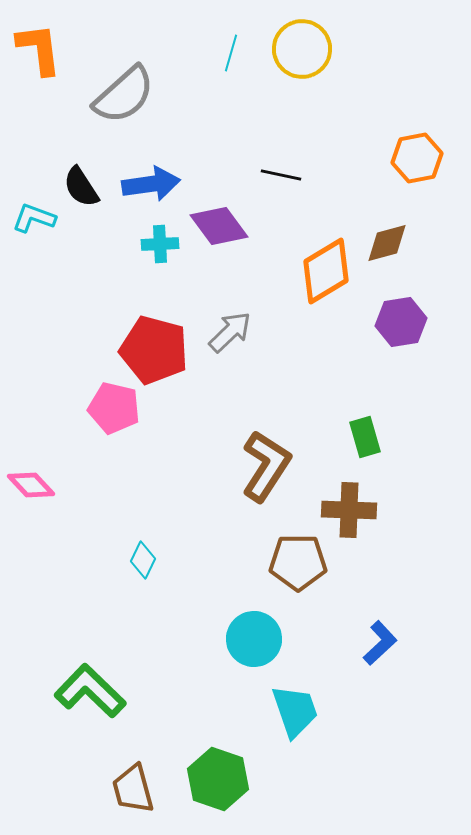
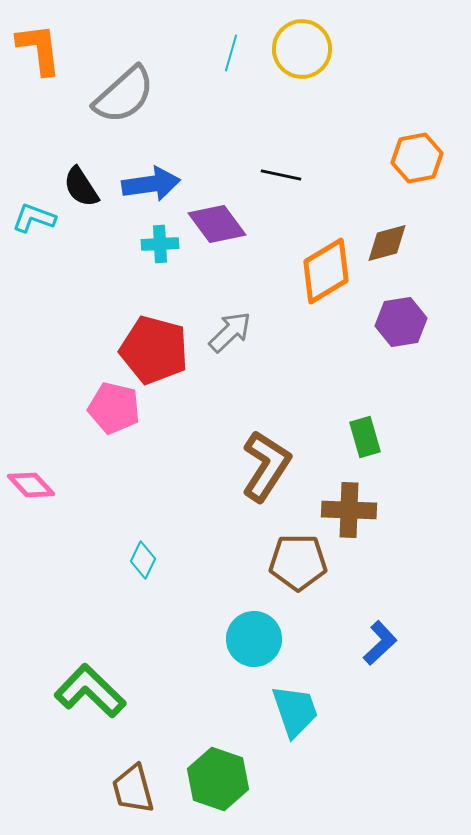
purple diamond: moved 2 px left, 2 px up
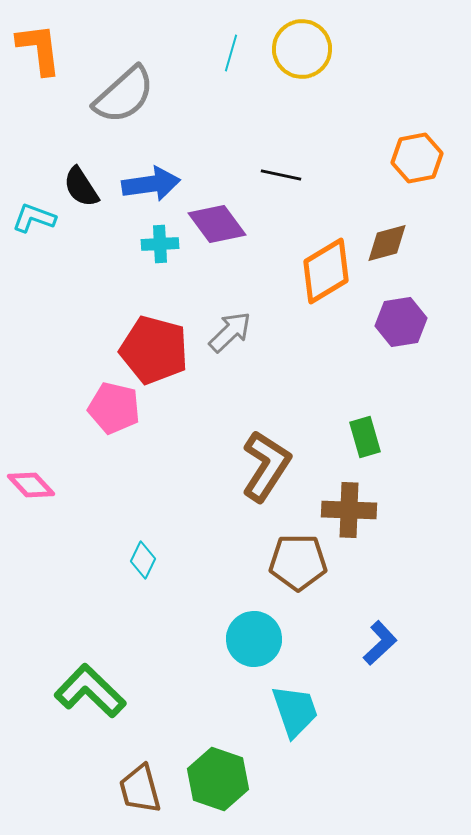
brown trapezoid: moved 7 px right
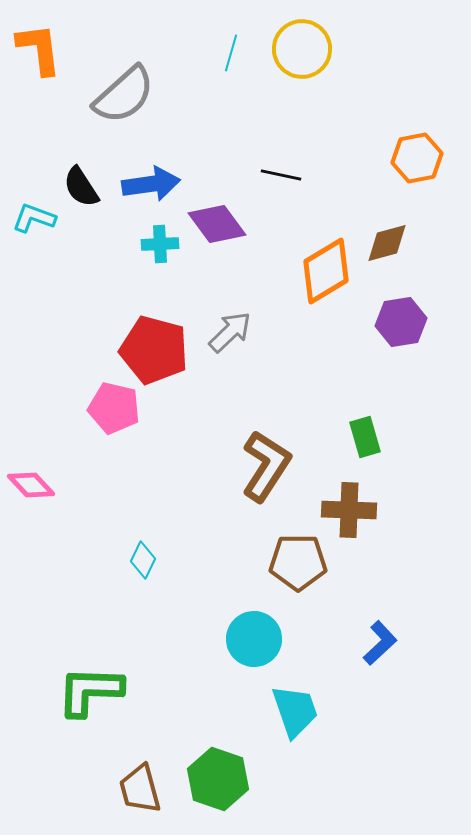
green L-shape: rotated 42 degrees counterclockwise
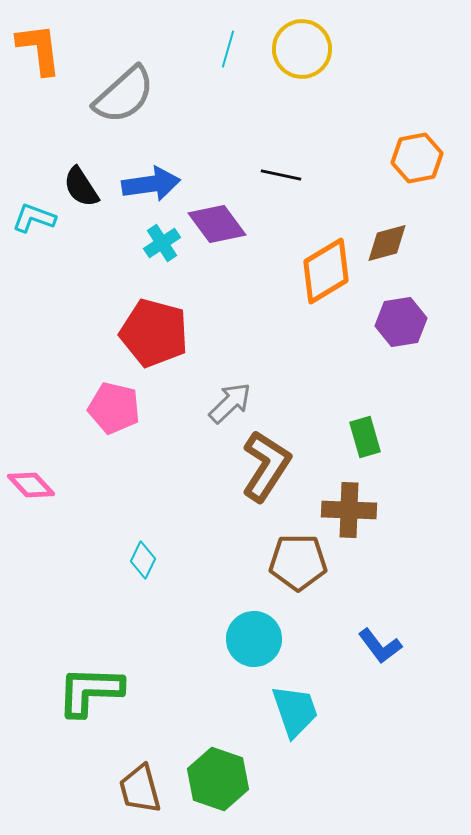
cyan line: moved 3 px left, 4 px up
cyan cross: moved 2 px right, 1 px up; rotated 30 degrees counterclockwise
gray arrow: moved 71 px down
red pentagon: moved 17 px up
blue L-shape: moved 3 px down; rotated 96 degrees clockwise
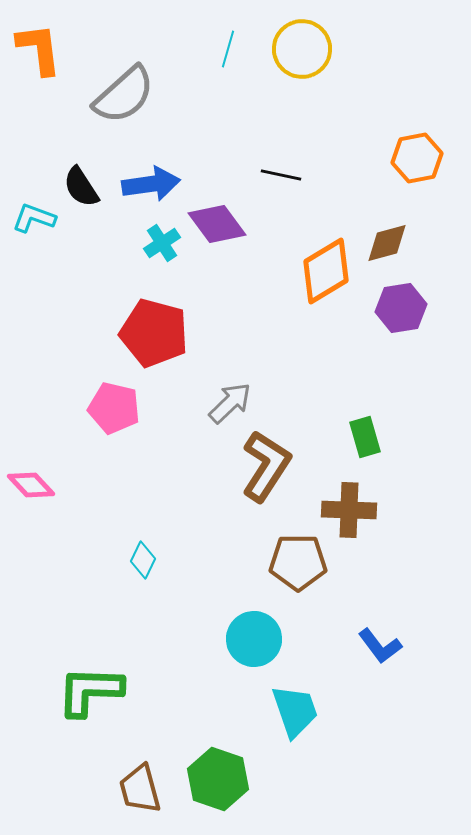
purple hexagon: moved 14 px up
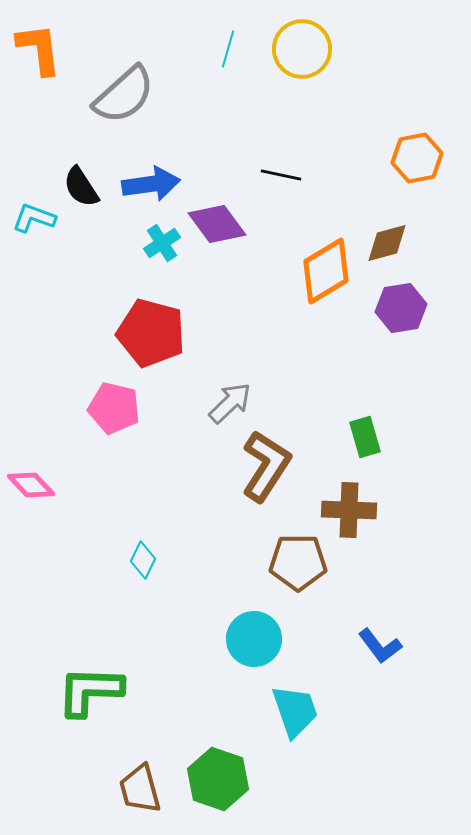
red pentagon: moved 3 px left
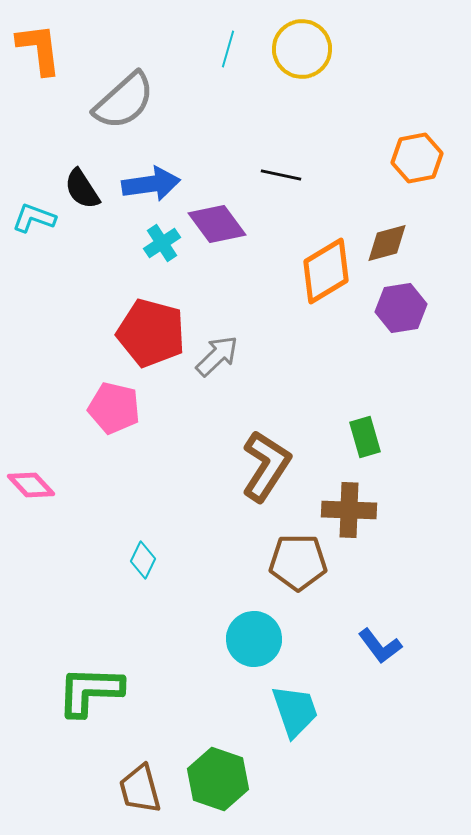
gray semicircle: moved 6 px down
black semicircle: moved 1 px right, 2 px down
gray arrow: moved 13 px left, 47 px up
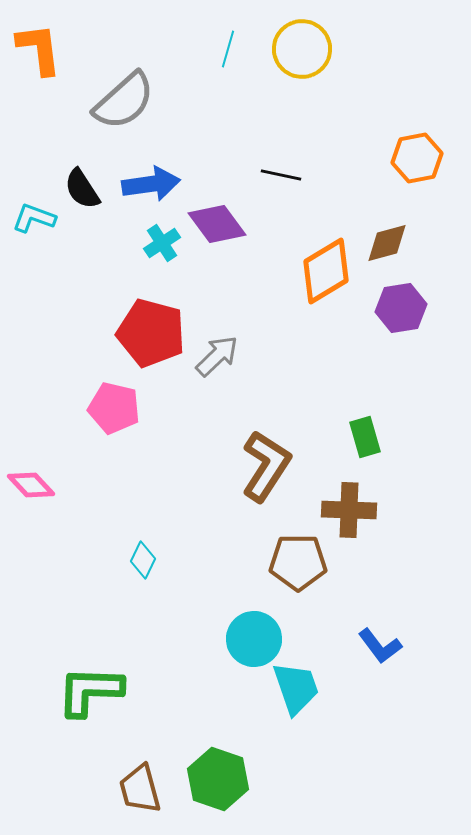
cyan trapezoid: moved 1 px right, 23 px up
